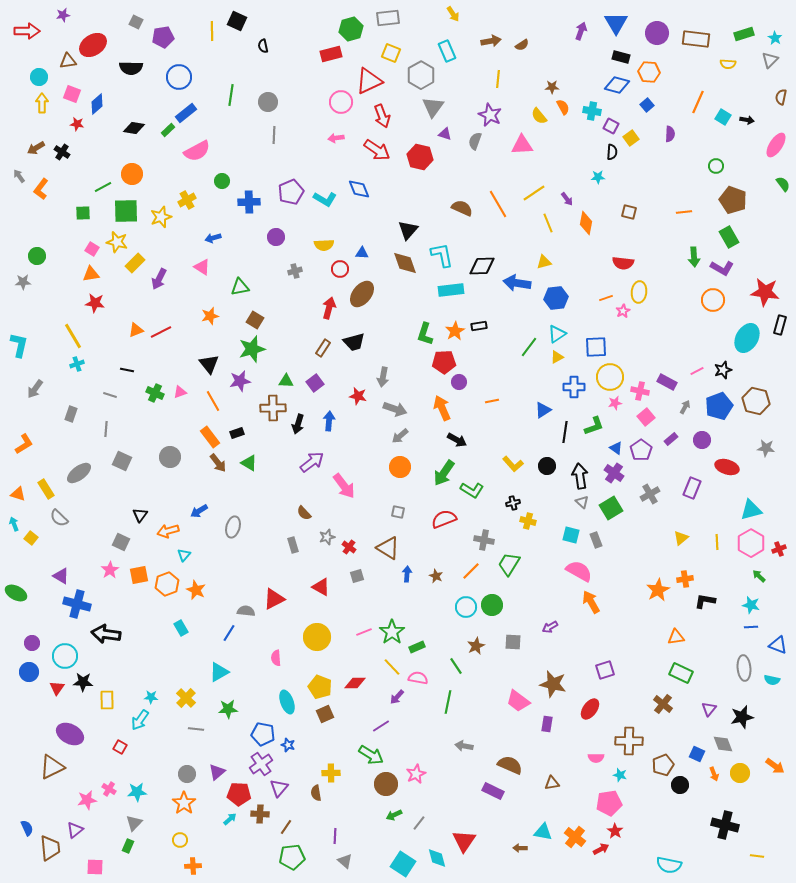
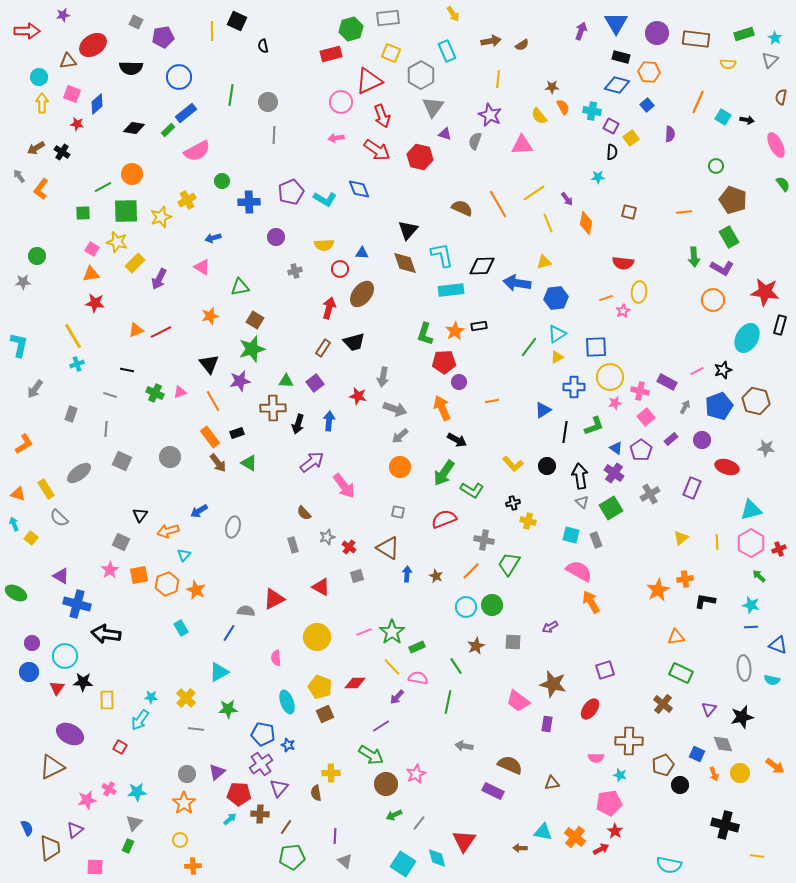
pink ellipse at (776, 145): rotated 60 degrees counterclockwise
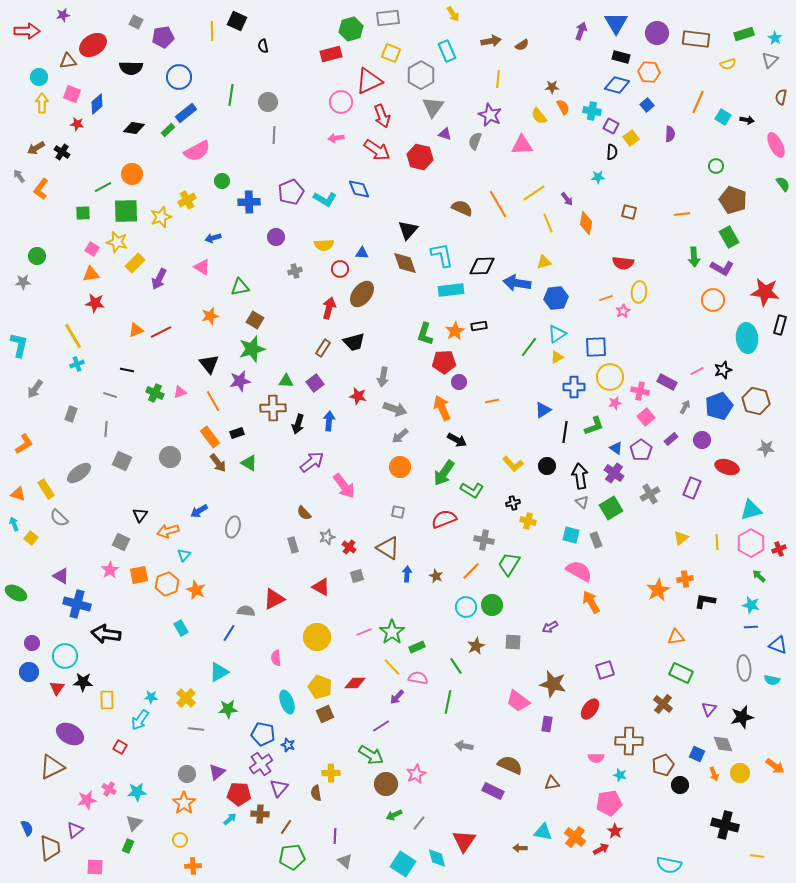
yellow semicircle at (728, 64): rotated 21 degrees counterclockwise
orange line at (684, 212): moved 2 px left, 2 px down
cyan ellipse at (747, 338): rotated 36 degrees counterclockwise
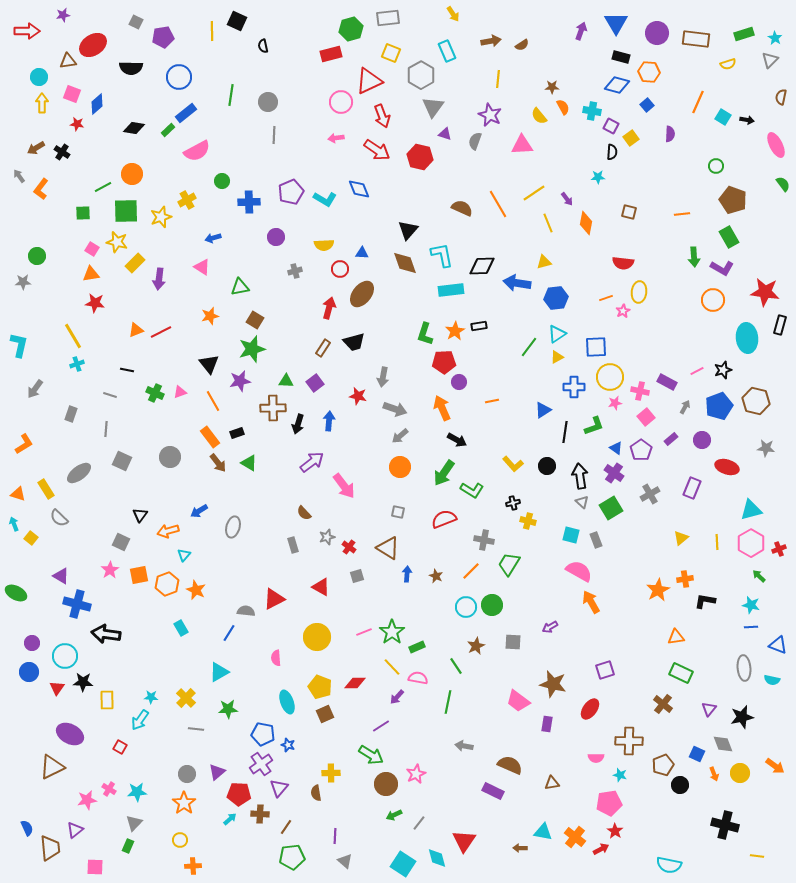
purple arrow at (159, 279): rotated 20 degrees counterclockwise
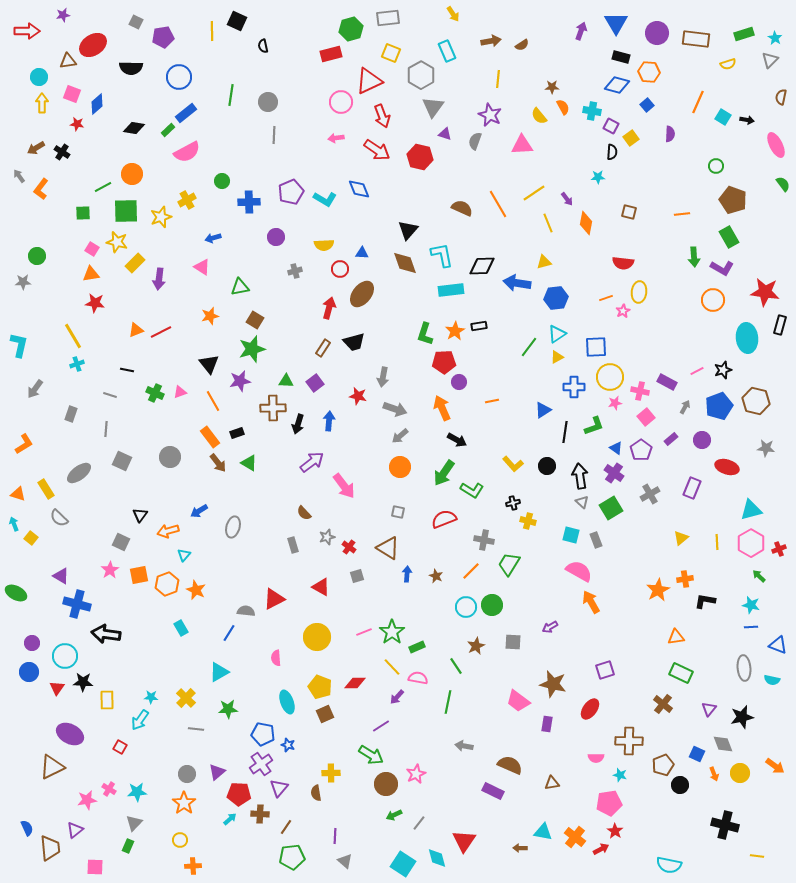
pink semicircle at (197, 151): moved 10 px left, 1 px down
